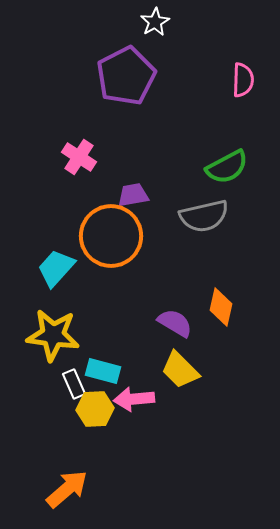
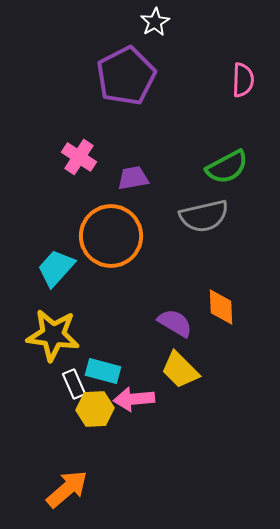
purple trapezoid: moved 17 px up
orange diamond: rotated 15 degrees counterclockwise
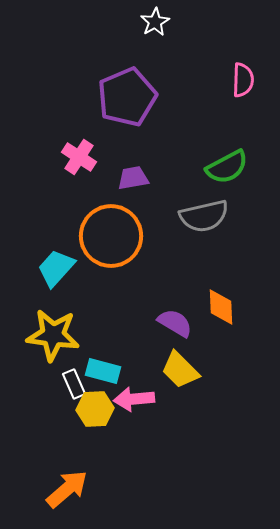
purple pentagon: moved 1 px right, 21 px down; rotated 4 degrees clockwise
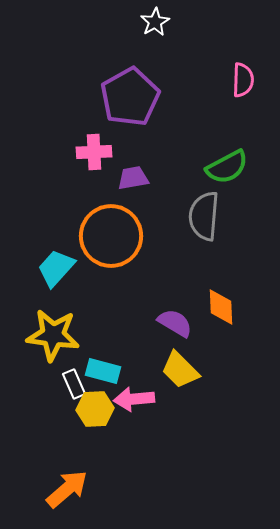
purple pentagon: moved 3 px right; rotated 6 degrees counterclockwise
pink cross: moved 15 px right, 5 px up; rotated 36 degrees counterclockwise
gray semicircle: rotated 108 degrees clockwise
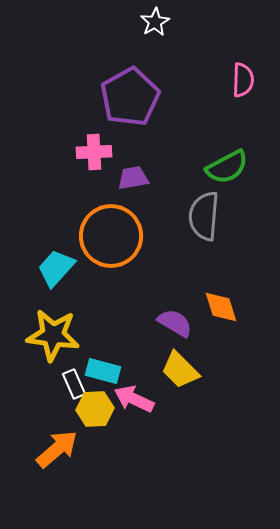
orange diamond: rotated 15 degrees counterclockwise
pink arrow: rotated 30 degrees clockwise
orange arrow: moved 10 px left, 40 px up
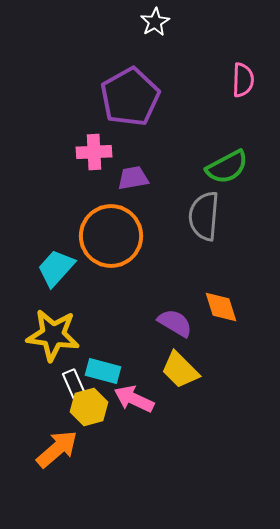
yellow hexagon: moved 6 px left, 2 px up; rotated 12 degrees counterclockwise
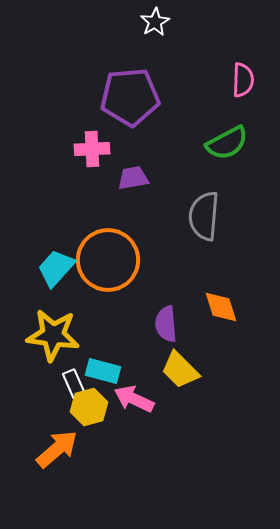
purple pentagon: rotated 24 degrees clockwise
pink cross: moved 2 px left, 3 px up
green semicircle: moved 24 px up
orange circle: moved 3 px left, 24 px down
purple semicircle: moved 9 px left, 1 px down; rotated 126 degrees counterclockwise
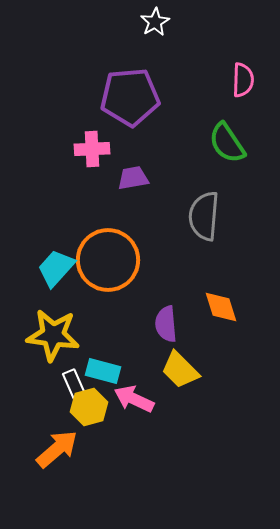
green semicircle: rotated 84 degrees clockwise
